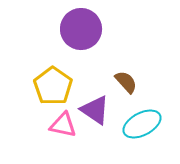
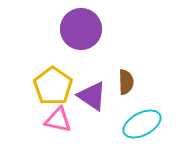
brown semicircle: rotated 40 degrees clockwise
purple triangle: moved 3 px left, 14 px up
pink triangle: moved 5 px left, 5 px up
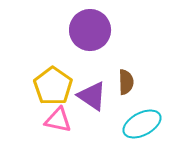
purple circle: moved 9 px right, 1 px down
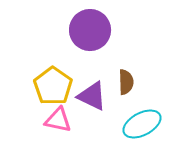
purple triangle: rotated 8 degrees counterclockwise
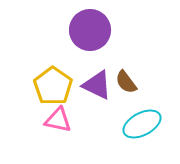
brown semicircle: rotated 145 degrees clockwise
purple triangle: moved 5 px right, 11 px up
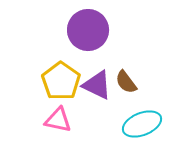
purple circle: moved 2 px left
yellow pentagon: moved 8 px right, 5 px up
cyan ellipse: rotated 6 degrees clockwise
